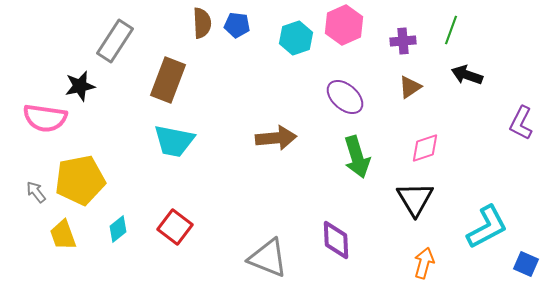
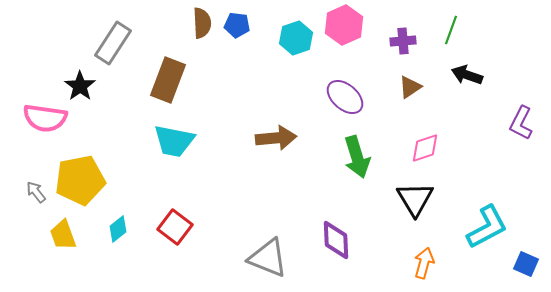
gray rectangle: moved 2 px left, 2 px down
black star: rotated 24 degrees counterclockwise
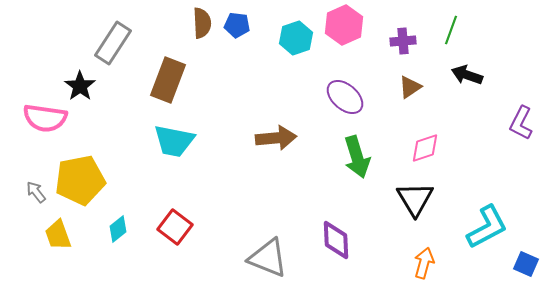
yellow trapezoid: moved 5 px left
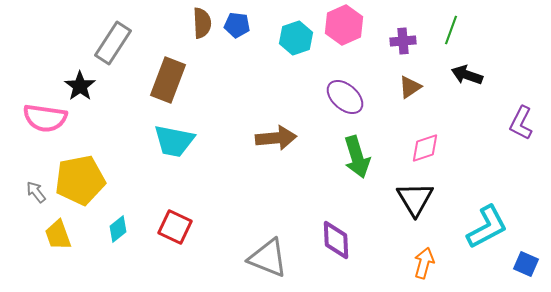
red square: rotated 12 degrees counterclockwise
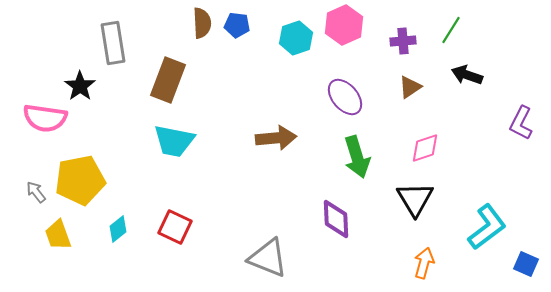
green line: rotated 12 degrees clockwise
gray rectangle: rotated 42 degrees counterclockwise
purple ellipse: rotated 9 degrees clockwise
cyan L-shape: rotated 9 degrees counterclockwise
purple diamond: moved 21 px up
